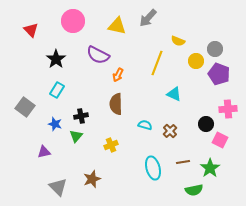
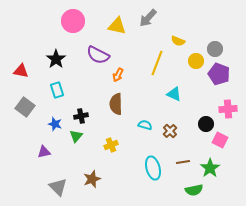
red triangle: moved 10 px left, 41 px down; rotated 35 degrees counterclockwise
cyan rectangle: rotated 49 degrees counterclockwise
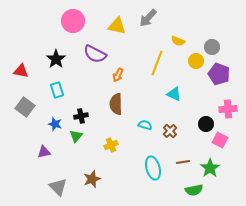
gray circle: moved 3 px left, 2 px up
purple semicircle: moved 3 px left, 1 px up
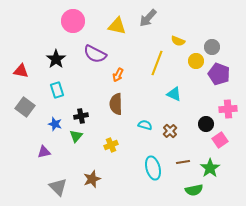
pink square: rotated 28 degrees clockwise
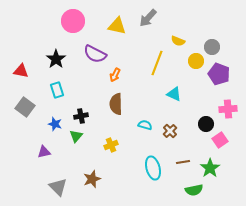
orange arrow: moved 3 px left
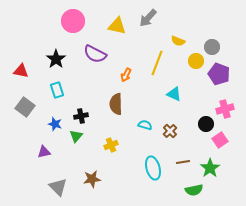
orange arrow: moved 11 px right
pink cross: moved 3 px left; rotated 12 degrees counterclockwise
brown star: rotated 12 degrees clockwise
